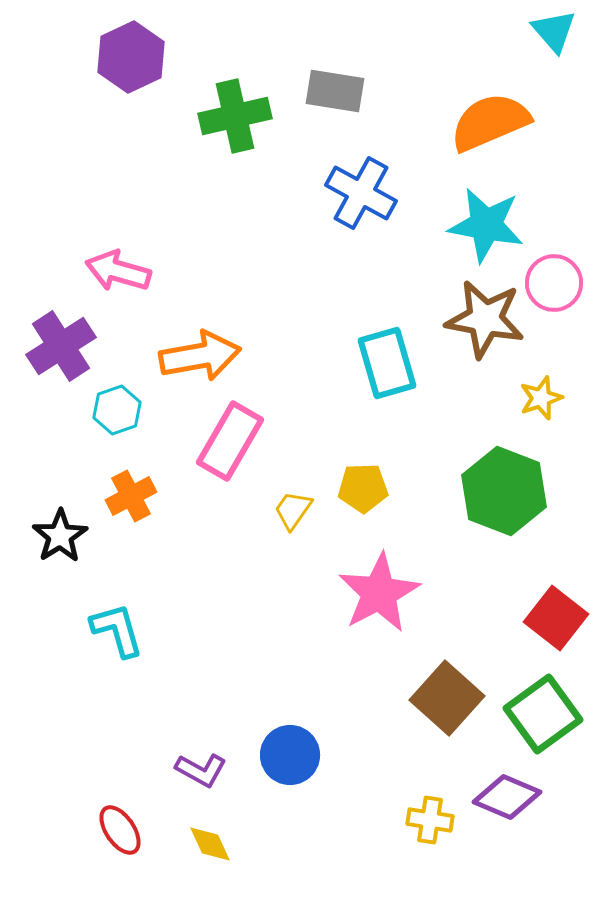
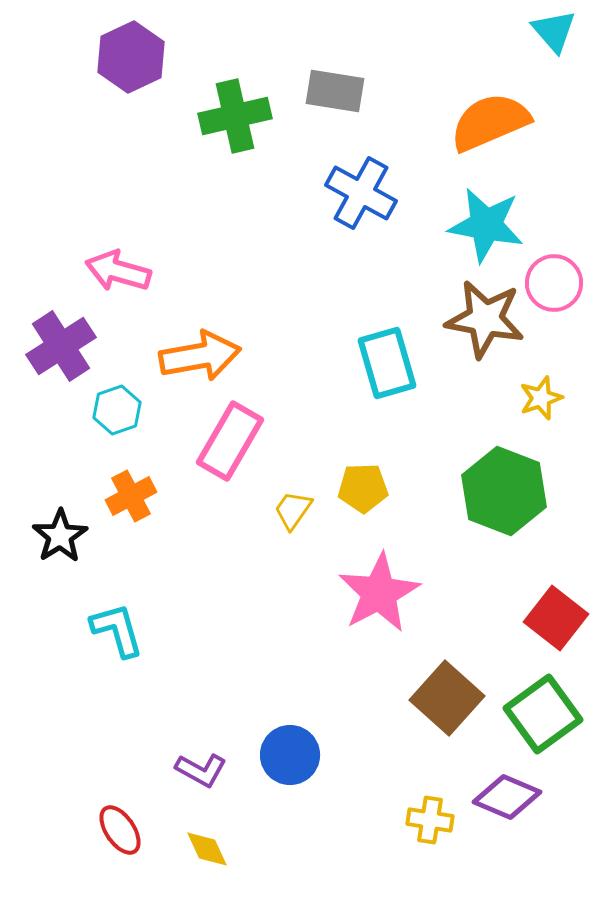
yellow diamond: moved 3 px left, 5 px down
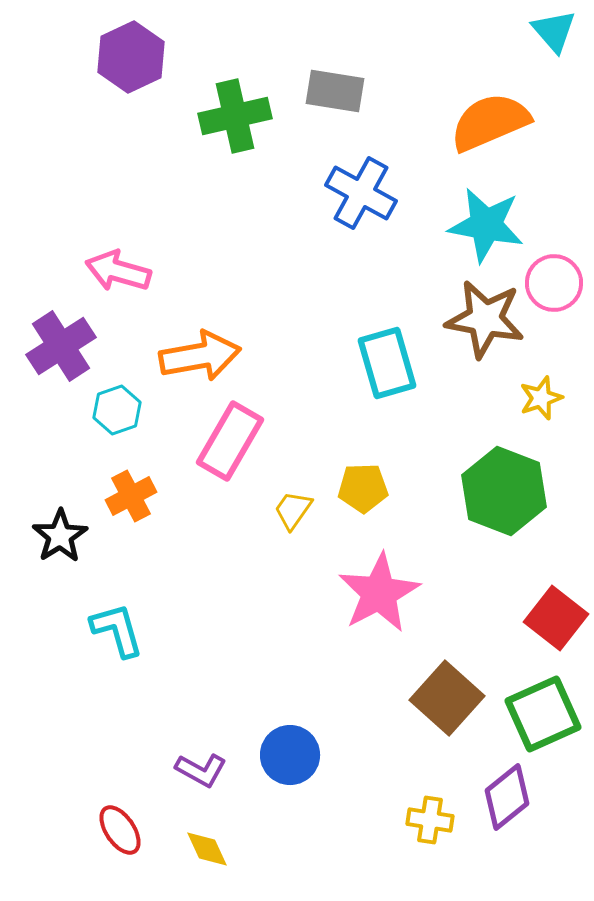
green square: rotated 12 degrees clockwise
purple diamond: rotated 62 degrees counterclockwise
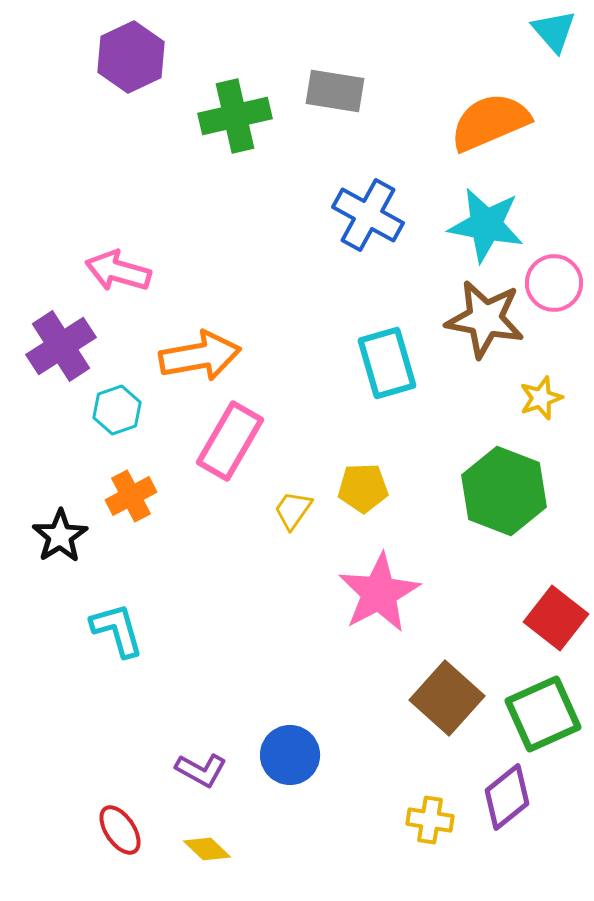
blue cross: moved 7 px right, 22 px down
yellow diamond: rotated 21 degrees counterclockwise
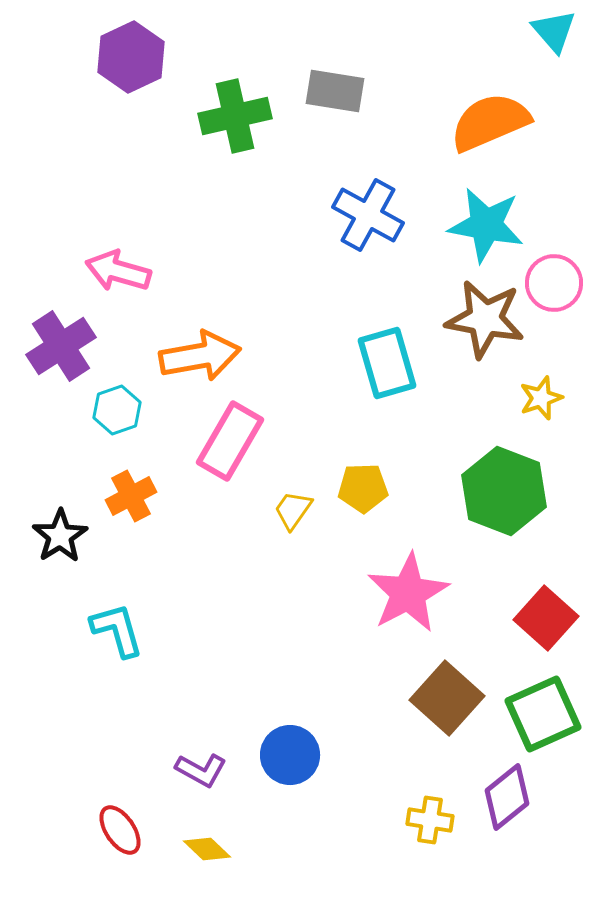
pink star: moved 29 px right
red square: moved 10 px left; rotated 4 degrees clockwise
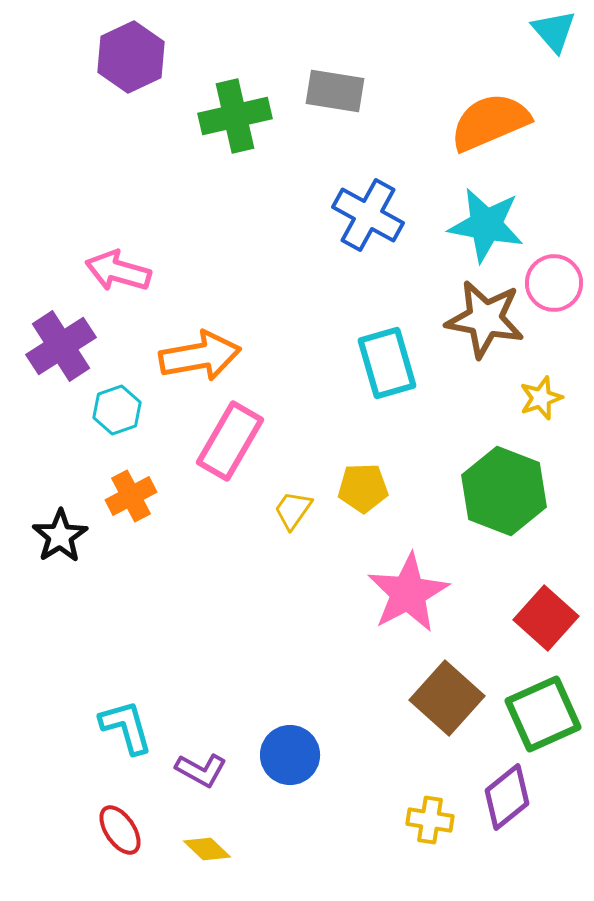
cyan L-shape: moved 9 px right, 97 px down
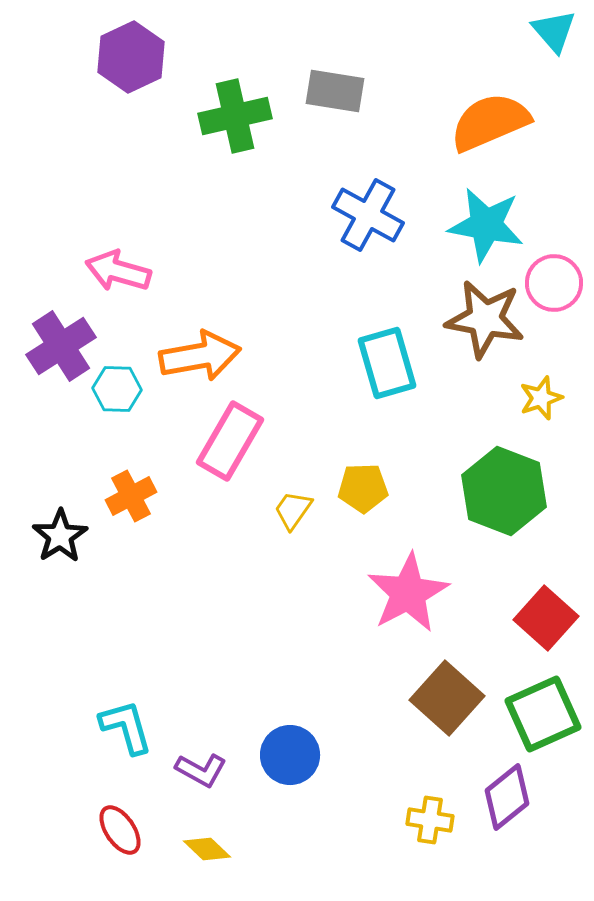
cyan hexagon: moved 21 px up; rotated 21 degrees clockwise
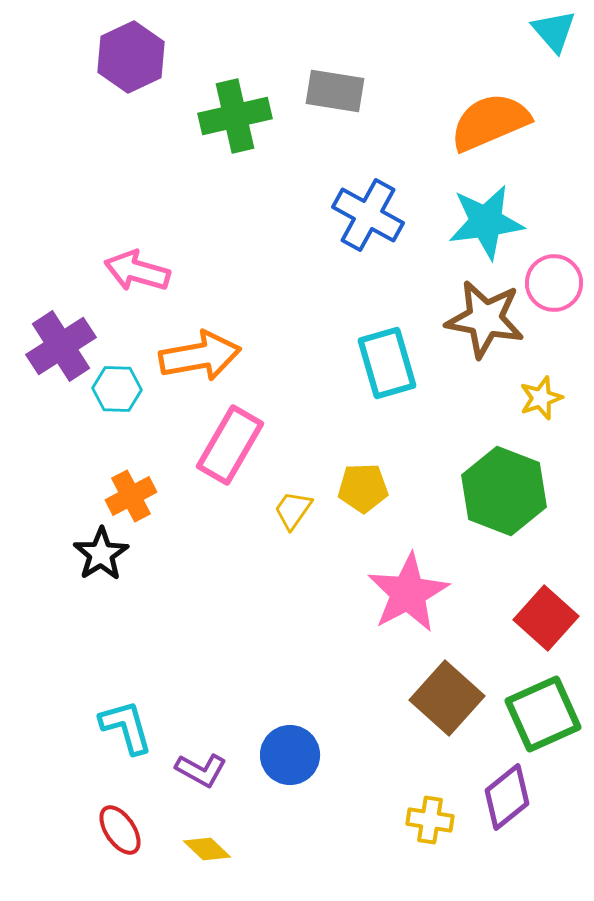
cyan star: moved 3 px up; rotated 18 degrees counterclockwise
pink arrow: moved 19 px right
pink rectangle: moved 4 px down
black star: moved 41 px right, 18 px down
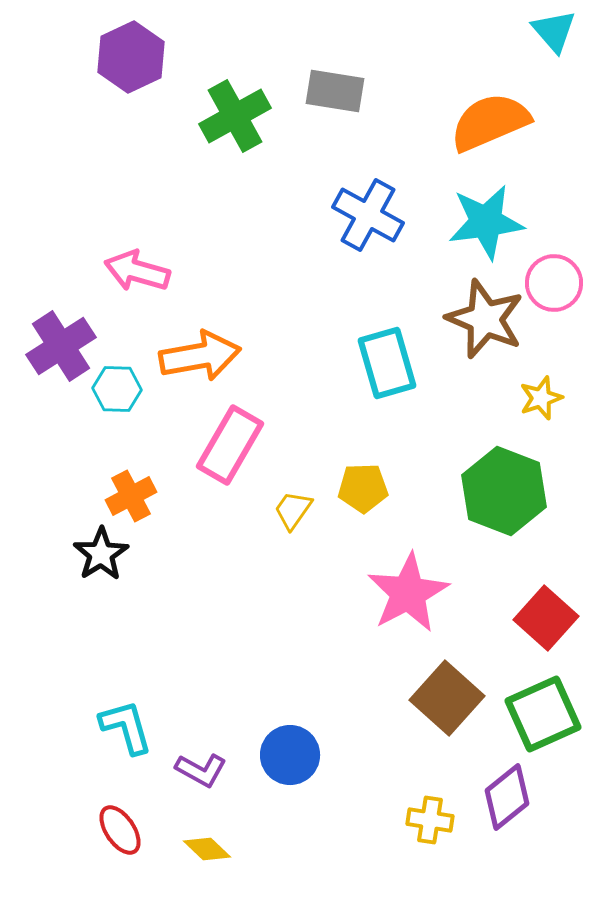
green cross: rotated 16 degrees counterclockwise
brown star: rotated 12 degrees clockwise
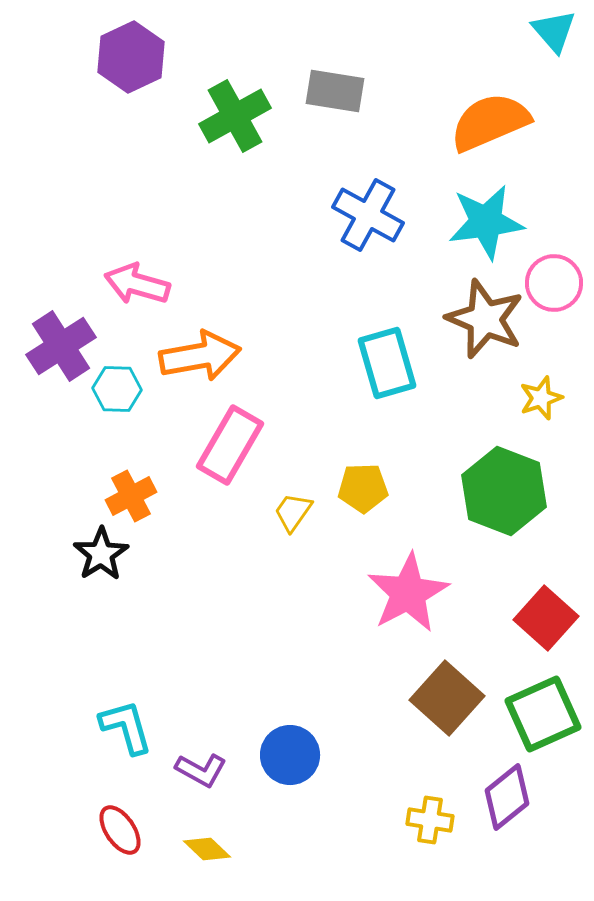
pink arrow: moved 13 px down
yellow trapezoid: moved 2 px down
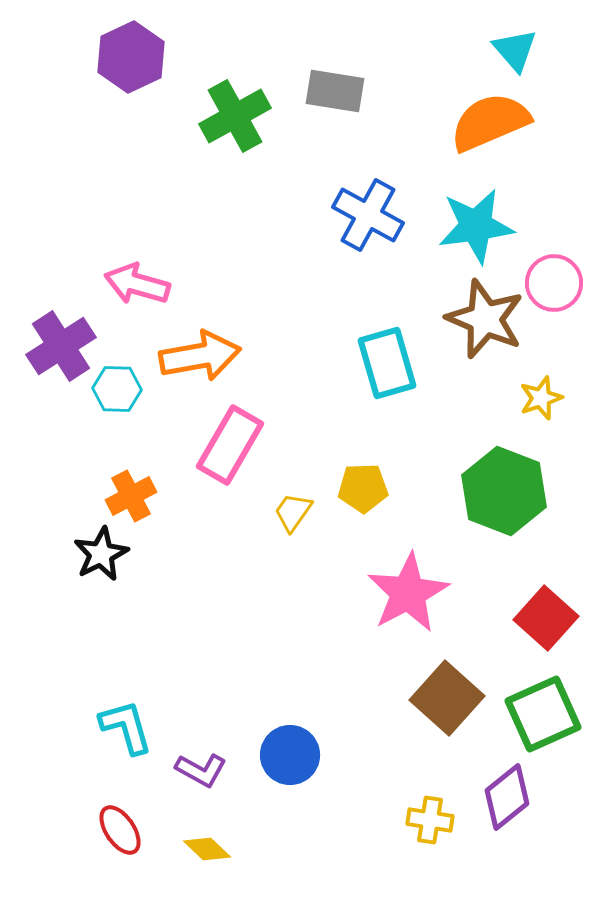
cyan triangle: moved 39 px left, 19 px down
cyan star: moved 10 px left, 4 px down
black star: rotated 6 degrees clockwise
